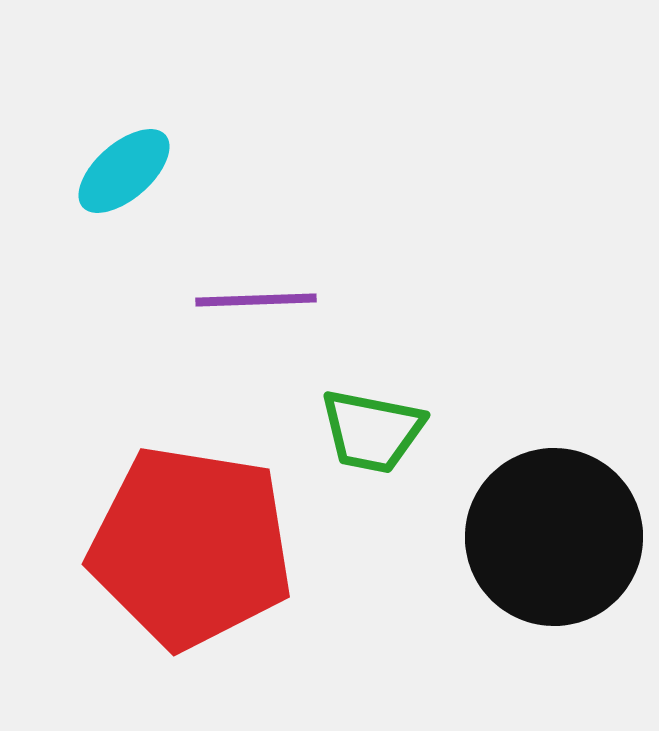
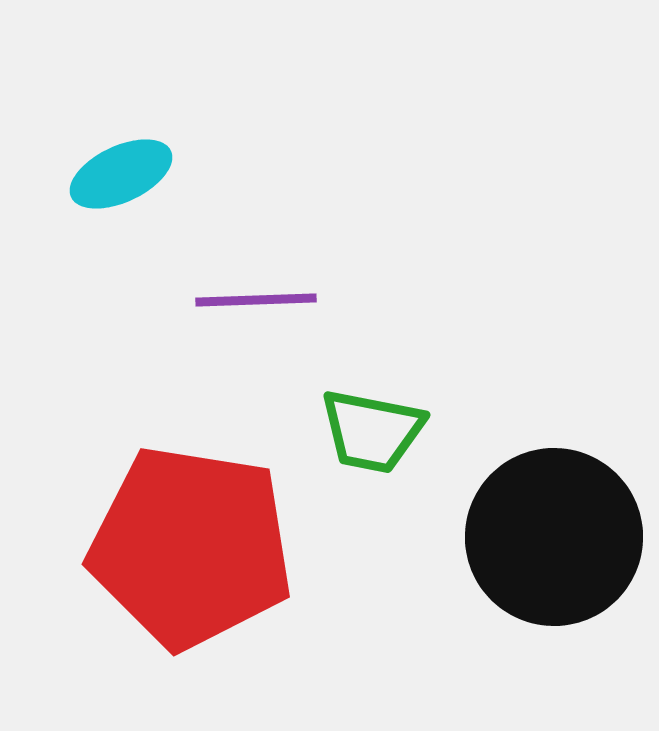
cyan ellipse: moved 3 px left, 3 px down; rotated 16 degrees clockwise
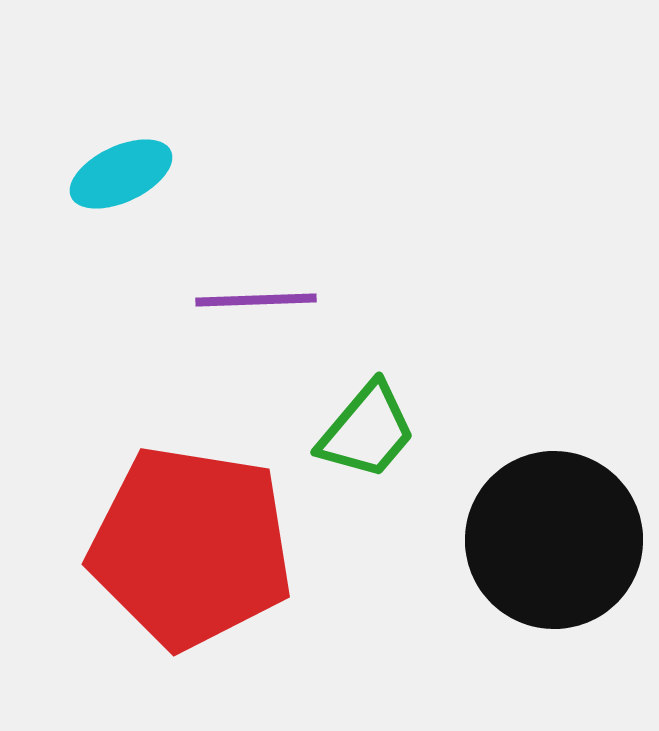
green trapezoid: moved 5 px left; rotated 61 degrees counterclockwise
black circle: moved 3 px down
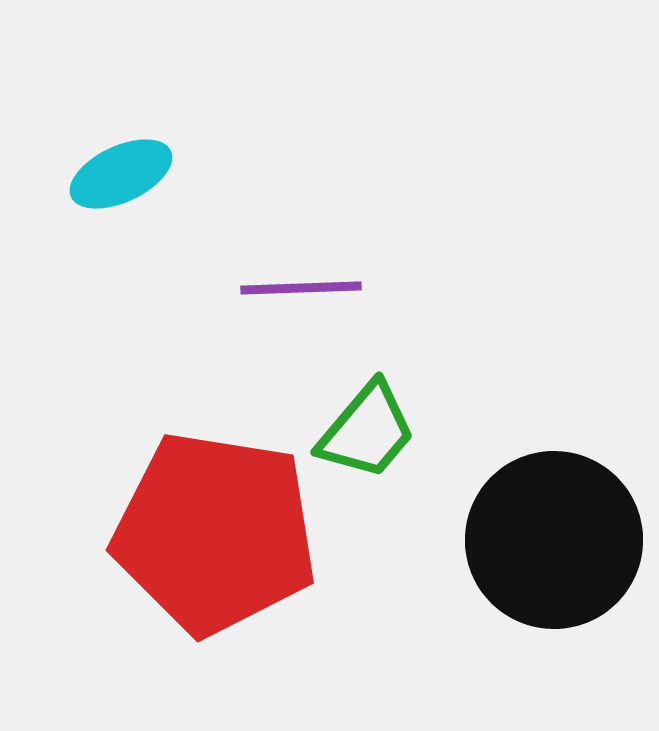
purple line: moved 45 px right, 12 px up
red pentagon: moved 24 px right, 14 px up
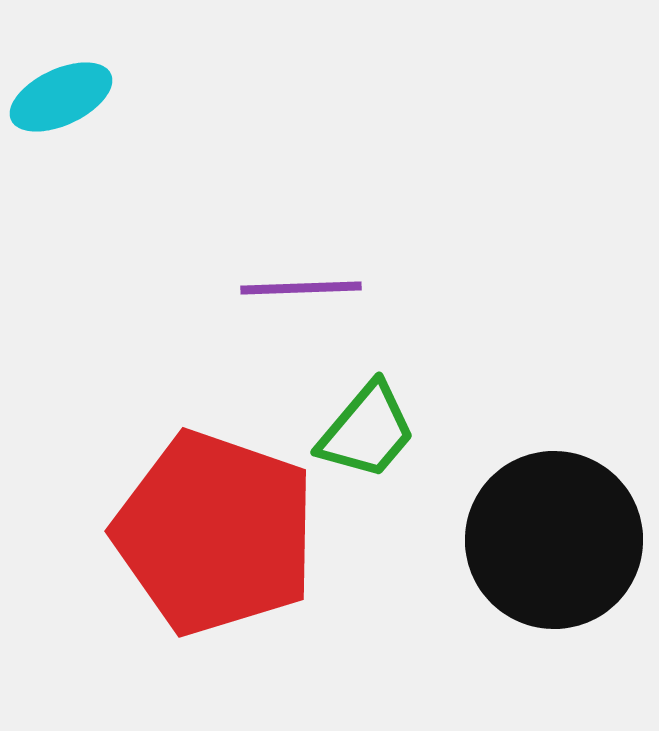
cyan ellipse: moved 60 px left, 77 px up
red pentagon: rotated 10 degrees clockwise
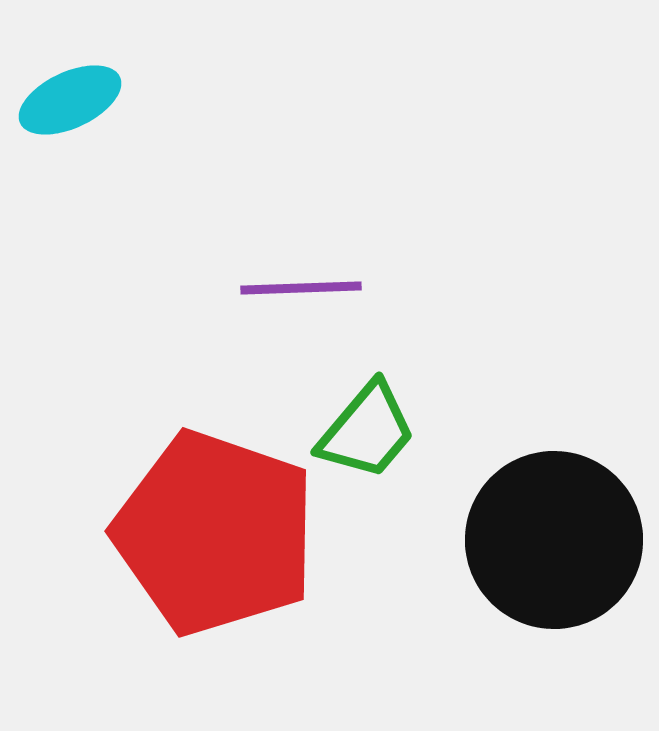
cyan ellipse: moved 9 px right, 3 px down
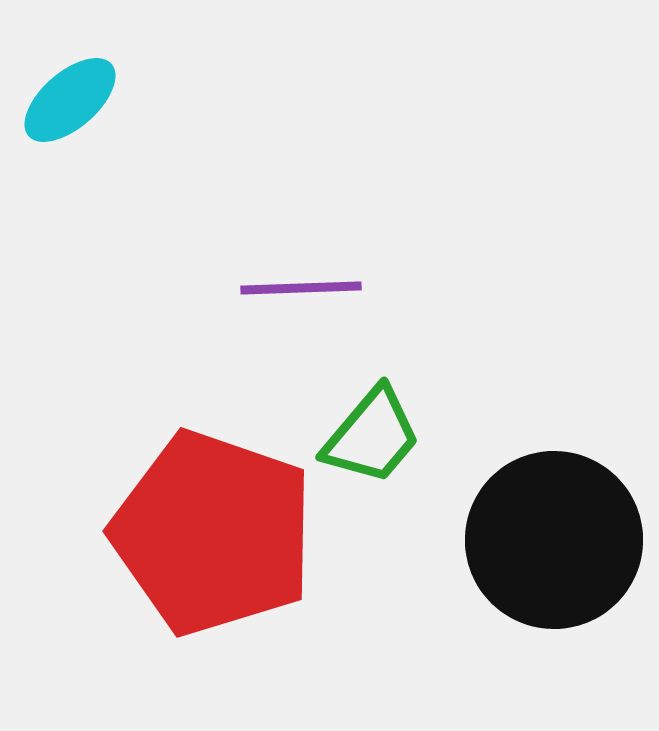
cyan ellipse: rotated 16 degrees counterclockwise
green trapezoid: moved 5 px right, 5 px down
red pentagon: moved 2 px left
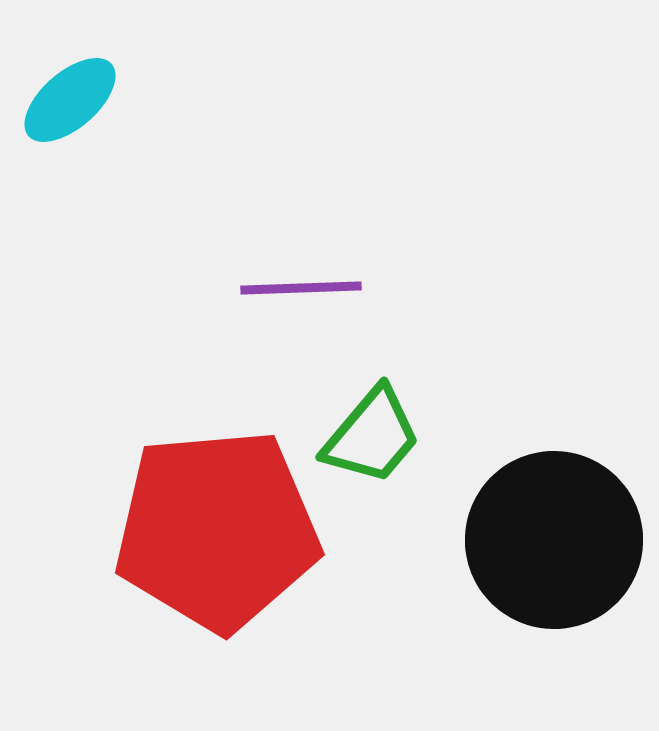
red pentagon: moved 4 px right, 3 px up; rotated 24 degrees counterclockwise
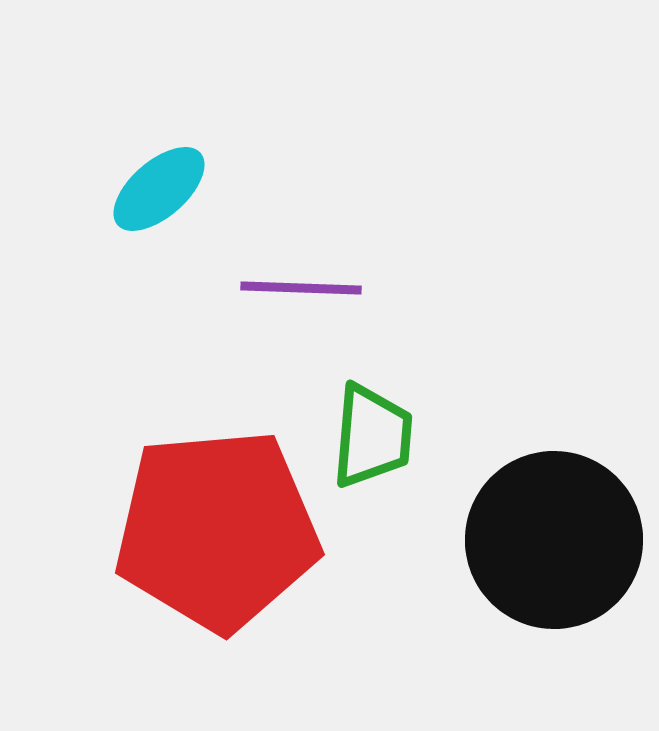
cyan ellipse: moved 89 px right, 89 px down
purple line: rotated 4 degrees clockwise
green trapezoid: rotated 35 degrees counterclockwise
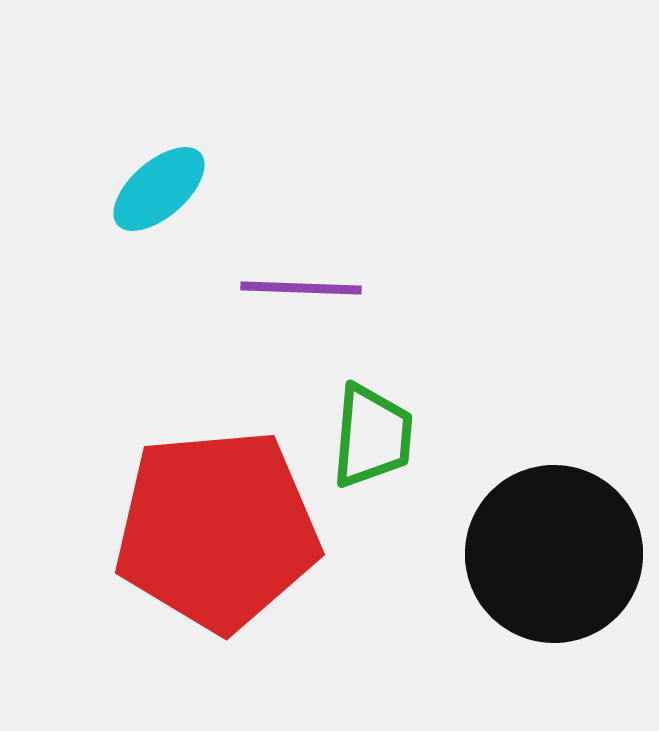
black circle: moved 14 px down
